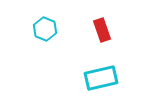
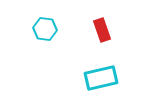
cyan hexagon: rotated 15 degrees counterclockwise
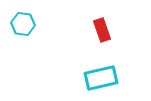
cyan hexagon: moved 22 px left, 5 px up
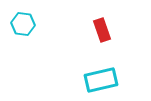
cyan rectangle: moved 2 px down
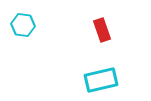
cyan hexagon: moved 1 px down
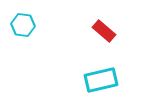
red rectangle: moved 2 px right, 1 px down; rotated 30 degrees counterclockwise
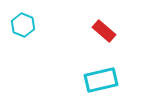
cyan hexagon: rotated 15 degrees clockwise
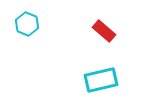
cyan hexagon: moved 4 px right, 1 px up
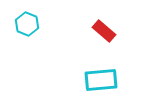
cyan rectangle: rotated 8 degrees clockwise
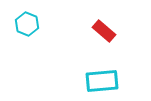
cyan rectangle: moved 1 px right, 1 px down
